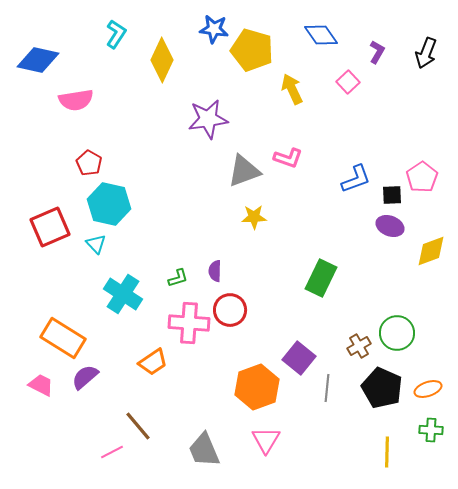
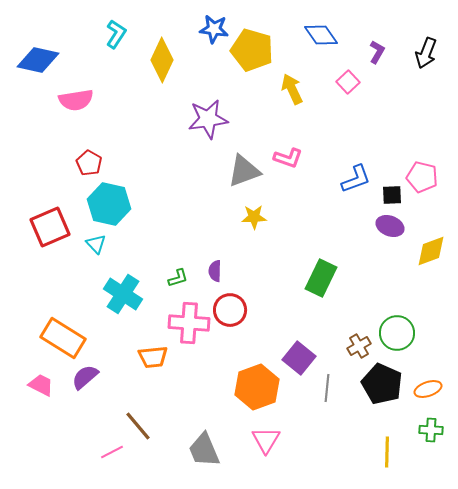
pink pentagon at (422, 177): rotated 24 degrees counterclockwise
orange trapezoid at (153, 362): moved 5 px up; rotated 28 degrees clockwise
black pentagon at (382, 388): moved 4 px up
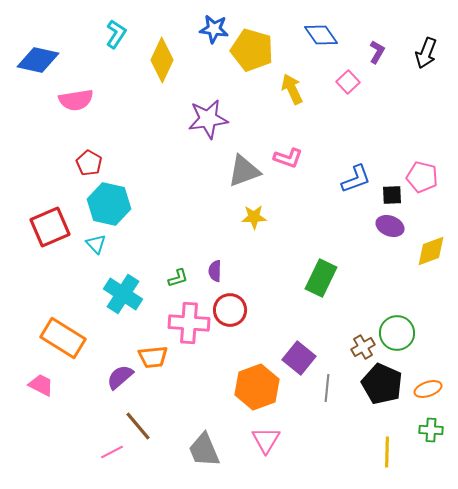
brown cross at (359, 346): moved 4 px right, 1 px down
purple semicircle at (85, 377): moved 35 px right
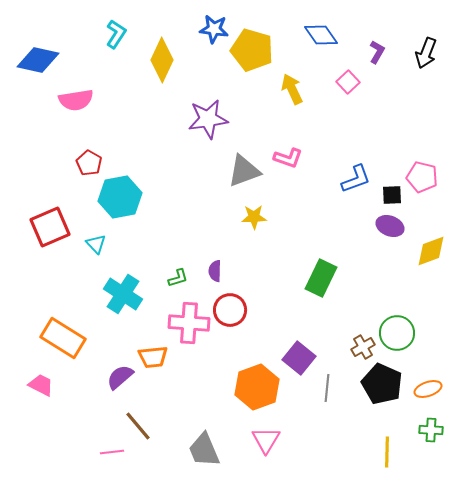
cyan hexagon at (109, 204): moved 11 px right, 7 px up; rotated 24 degrees counterclockwise
pink line at (112, 452): rotated 20 degrees clockwise
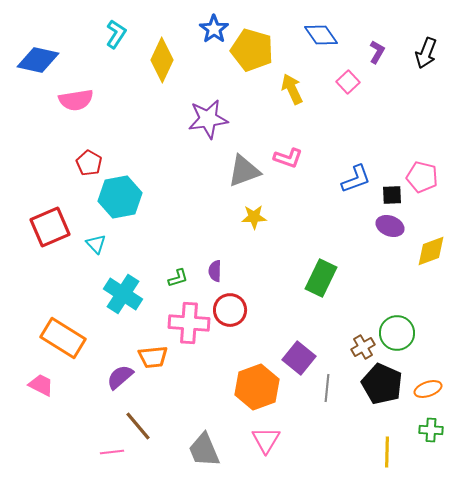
blue star at (214, 29): rotated 28 degrees clockwise
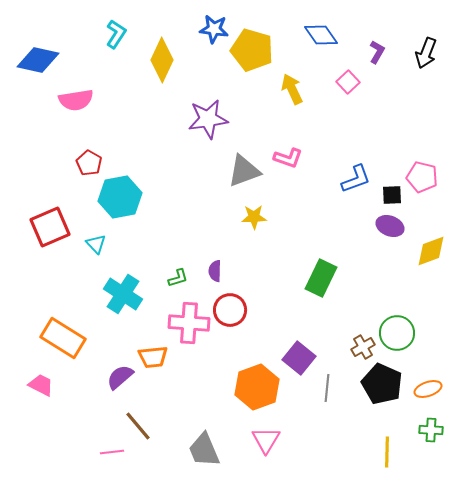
blue star at (214, 29): rotated 28 degrees counterclockwise
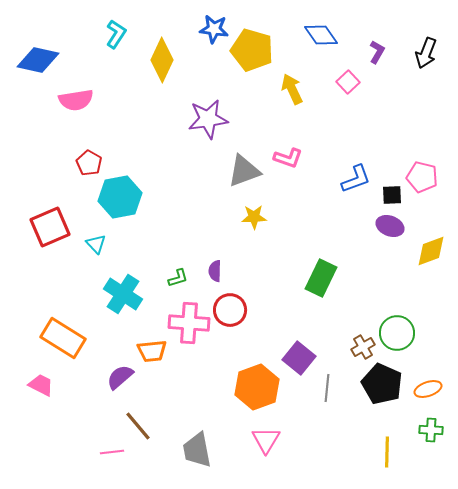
orange trapezoid at (153, 357): moved 1 px left, 6 px up
gray trapezoid at (204, 450): moved 7 px left; rotated 12 degrees clockwise
